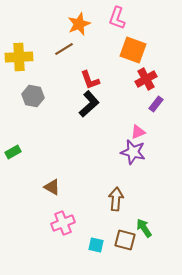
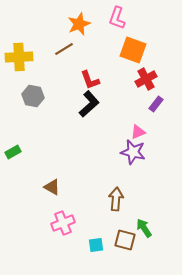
cyan square: rotated 21 degrees counterclockwise
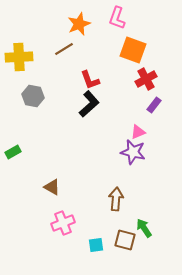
purple rectangle: moved 2 px left, 1 px down
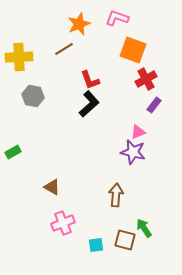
pink L-shape: rotated 90 degrees clockwise
brown arrow: moved 4 px up
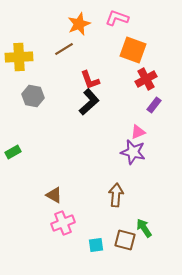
black L-shape: moved 2 px up
brown triangle: moved 2 px right, 8 px down
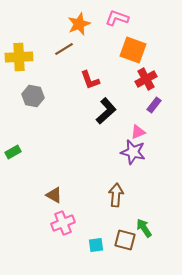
black L-shape: moved 17 px right, 9 px down
